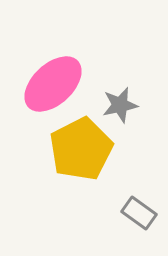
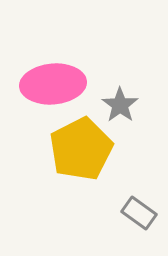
pink ellipse: rotated 38 degrees clockwise
gray star: rotated 24 degrees counterclockwise
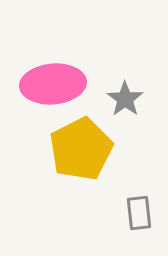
gray star: moved 5 px right, 6 px up
gray rectangle: rotated 48 degrees clockwise
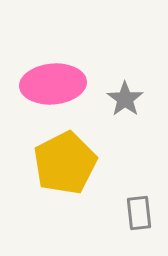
yellow pentagon: moved 16 px left, 14 px down
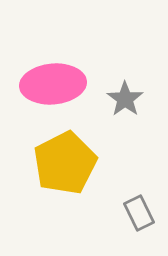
gray rectangle: rotated 20 degrees counterclockwise
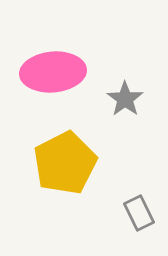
pink ellipse: moved 12 px up
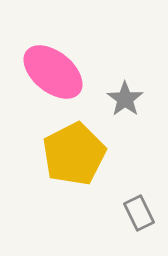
pink ellipse: rotated 44 degrees clockwise
yellow pentagon: moved 9 px right, 9 px up
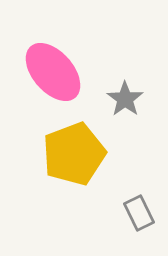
pink ellipse: rotated 10 degrees clockwise
yellow pentagon: rotated 6 degrees clockwise
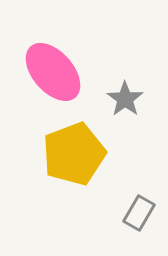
gray rectangle: rotated 56 degrees clockwise
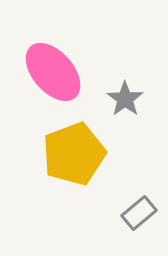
gray rectangle: rotated 20 degrees clockwise
